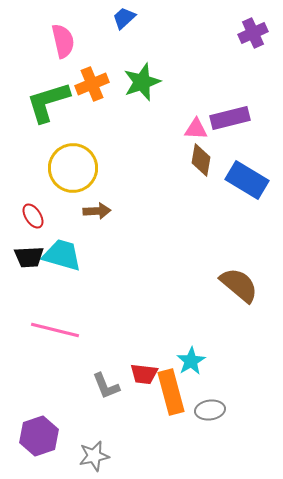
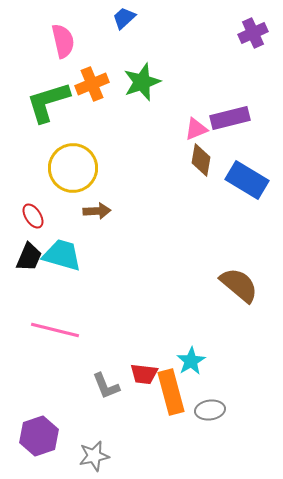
pink triangle: rotated 25 degrees counterclockwise
black trapezoid: rotated 64 degrees counterclockwise
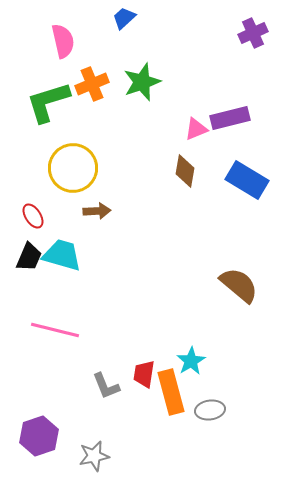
brown diamond: moved 16 px left, 11 px down
red trapezoid: rotated 92 degrees clockwise
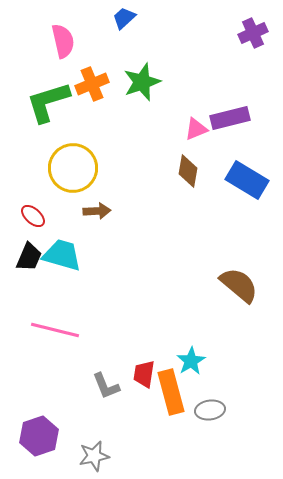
brown diamond: moved 3 px right
red ellipse: rotated 15 degrees counterclockwise
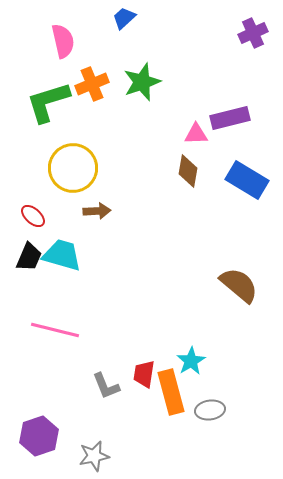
pink triangle: moved 5 px down; rotated 20 degrees clockwise
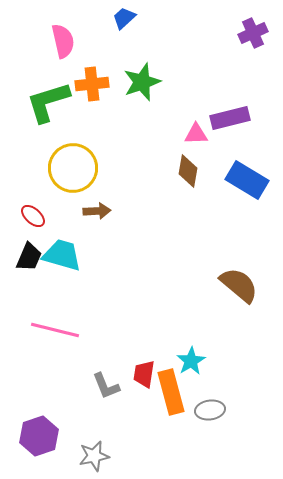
orange cross: rotated 16 degrees clockwise
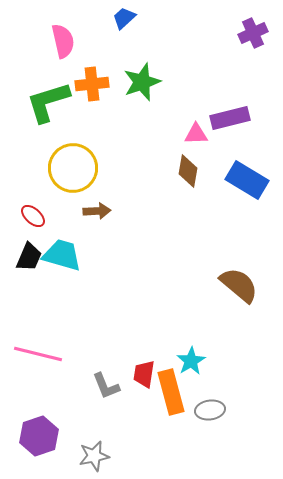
pink line: moved 17 px left, 24 px down
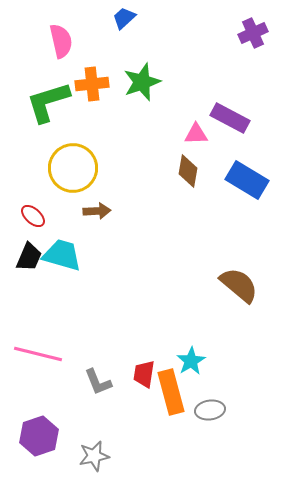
pink semicircle: moved 2 px left
purple rectangle: rotated 42 degrees clockwise
gray L-shape: moved 8 px left, 4 px up
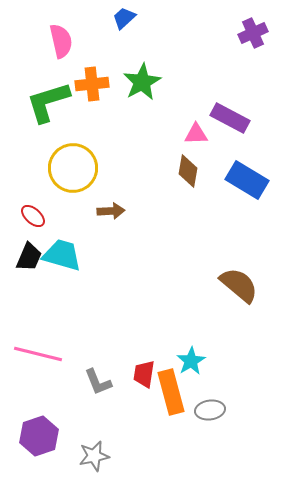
green star: rotated 9 degrees counterclockwise
brown arrow: moved 14 px right
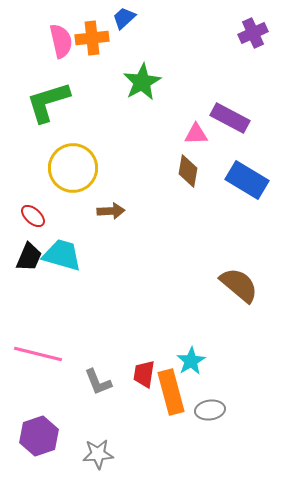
orange cross: moved 46 px up
gray star: moved 4 px right, 2 px up; rotated 8 degrees clockwise
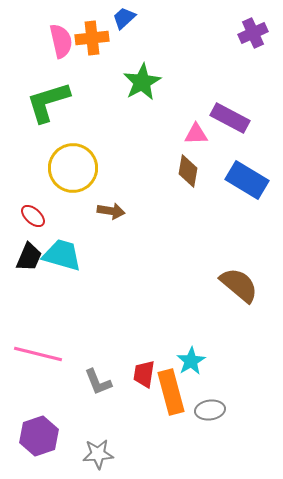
brown arrow: rotated 12 degrees clockwise
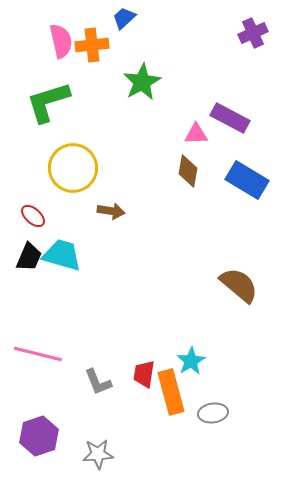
orange cross: moved 7 px down
gray ellipse: moved 3 px right, 3 px down
